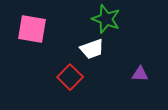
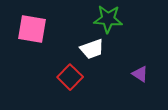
green star: moved 2 px right; rotated 16 degrees counterclockwise
purple triangle: rotated 30 degrees clockwise
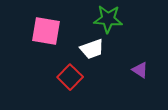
pink square: moved 14 px right, 2 px down
purple triangle: moved 4 px up
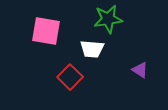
green star: rotated 12 degrees counterclockwise
white trapezoid: rotated 25 degrees clockwise
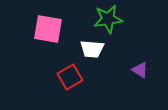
pink square: moved 2 px right, 2 px up
red square: rotated 15 degrees clockwise
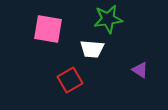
red square: moved 3 px down
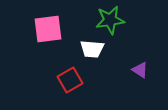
green star: moved 2 px right, 1 px down
pink square: rotated 16 degrees counterclockwise
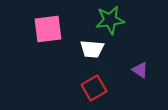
red square: moved 24 px right, 8 px down
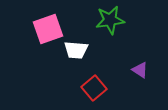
pink square: rotated 12 degrees counterclockwise
white trapezoid: moved 16 px left, 1 px down
red square: rotated 10 degrees counterclockwise
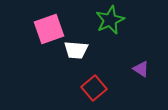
green star: rotated 16 degrees counterclockwise
pink square: moved 1 px right
purple triangle: moved 1 px right, 1 px up
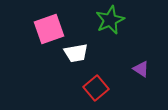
white trapezoid: moved 3 px down; rotated 15 degrees counterclockwise
red square: moved 2 px right
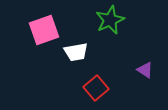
pink square: moved 5 px left, 1 px down
white trapezoid: moved 1 px up
purple triangle: moved 4 px right, 1 px down
